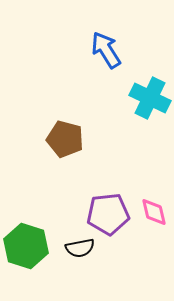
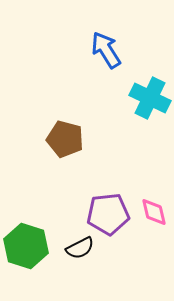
black semicircle: rotated 16 degrees counterclockwise
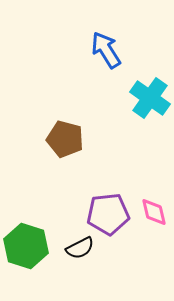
cyan cross: rotated 9 degrees clockwise
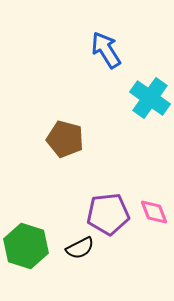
pink diamond: rotated 8 degrees counterclockwise
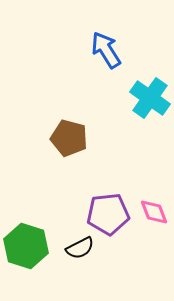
brown pentagon: moved 4 px right, 1 px up
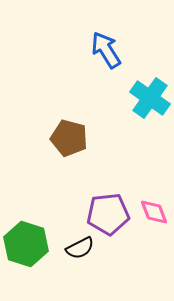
green hexagon: moved 2 px up
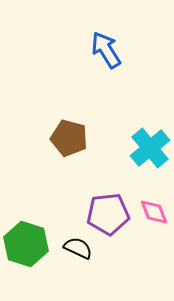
cyan cross: moved 50 px down; rotated 15 degrees clockwise
black semicircle: moved 2 px left; rotated 128 degrees counterclockwise
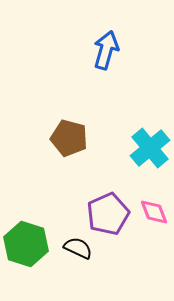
blue arrow: rotated 48 degrees clockwise
purple pentagon: rotated 18 degrees counterclockwise
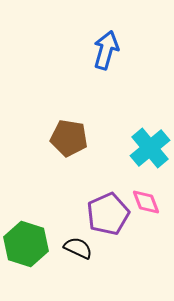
brown pentagon: rotated 6 degrees counterclockwise
pink diamond: moved 8 px left, 10 px up
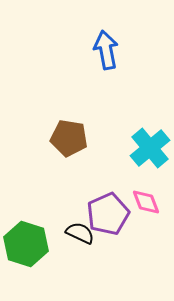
blue arrow: rotated 27 degrees counterclockwise
black semicircle: moved 2 px right, 15 px up
